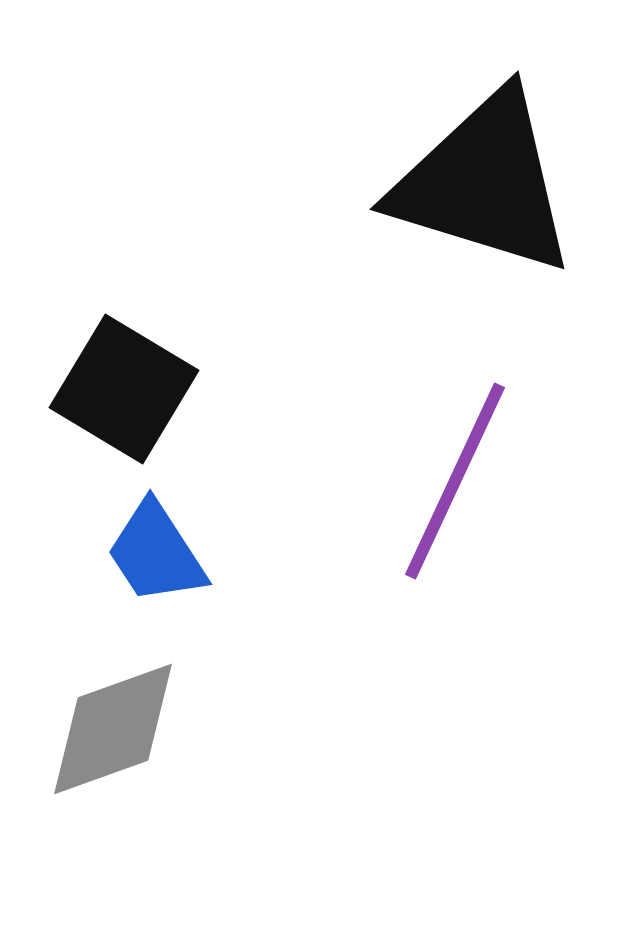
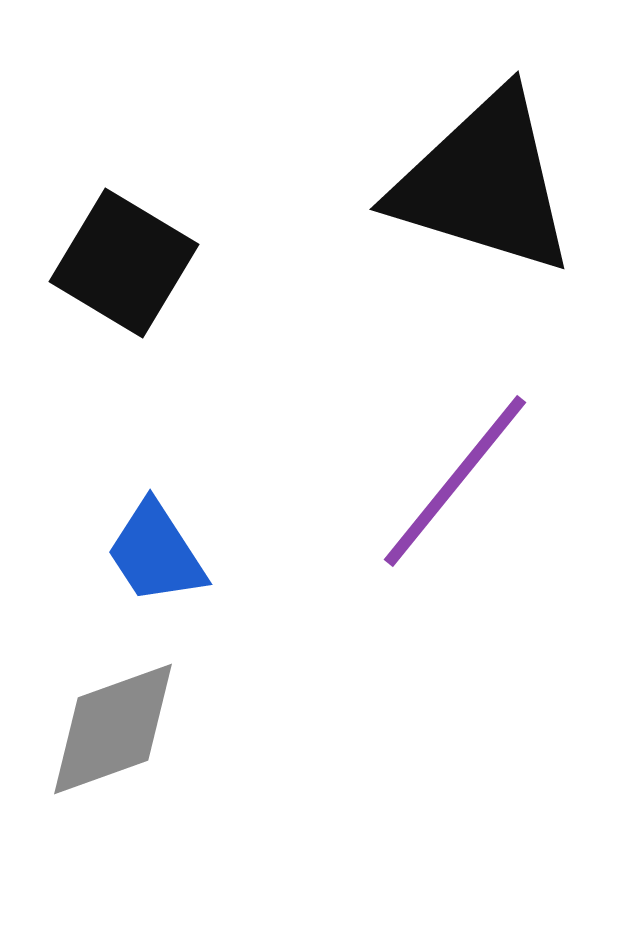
black square: moved 126 px up
purple line: rotated 14 degrees clockwise
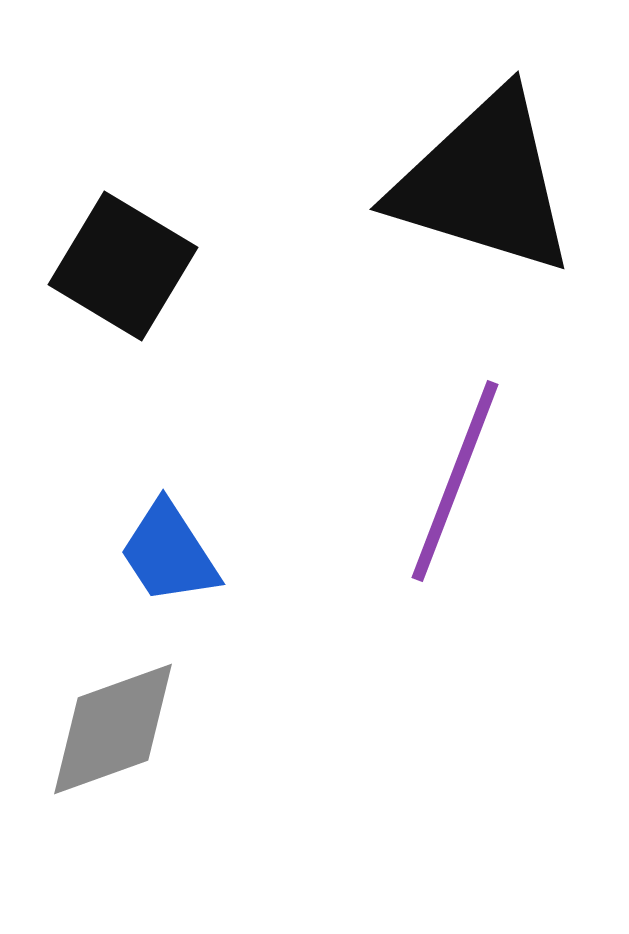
black square: moved 1 px left, 3 px down
purple line: rotated 18 degrees counterclockwise
blue trapezoid: moved 13 px right
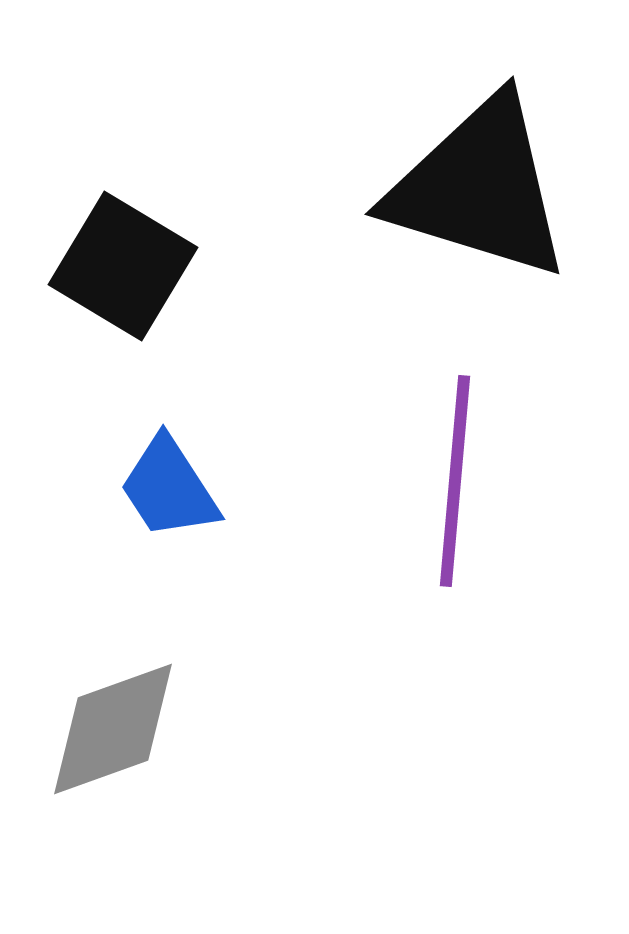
black triangle: moved 5 px left, 5 px down
purple line: rotated 16 degrees counterclockwise
blue trapezoid: moved 65 px up
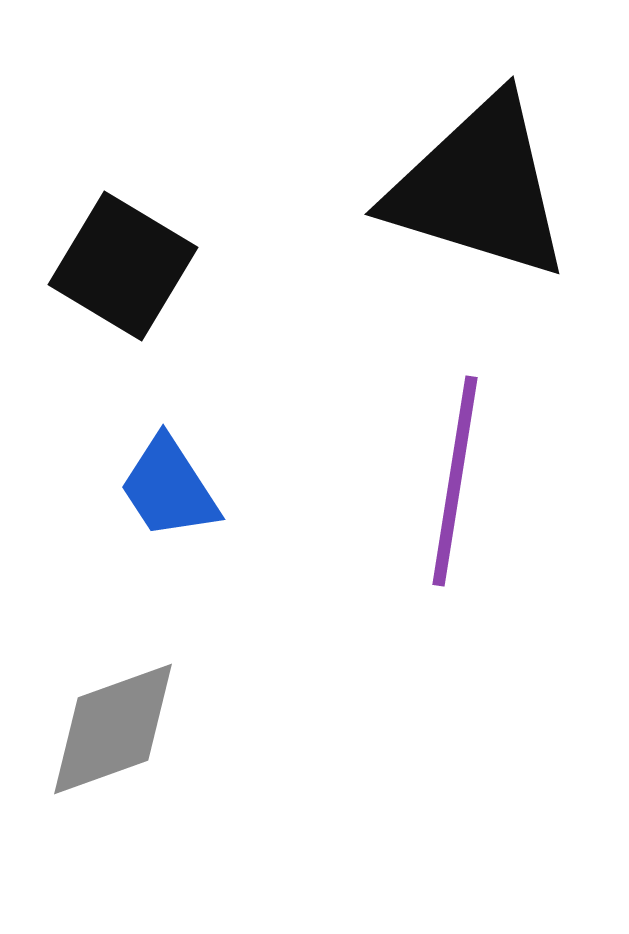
purple line: rotated 4 degrees clockwise
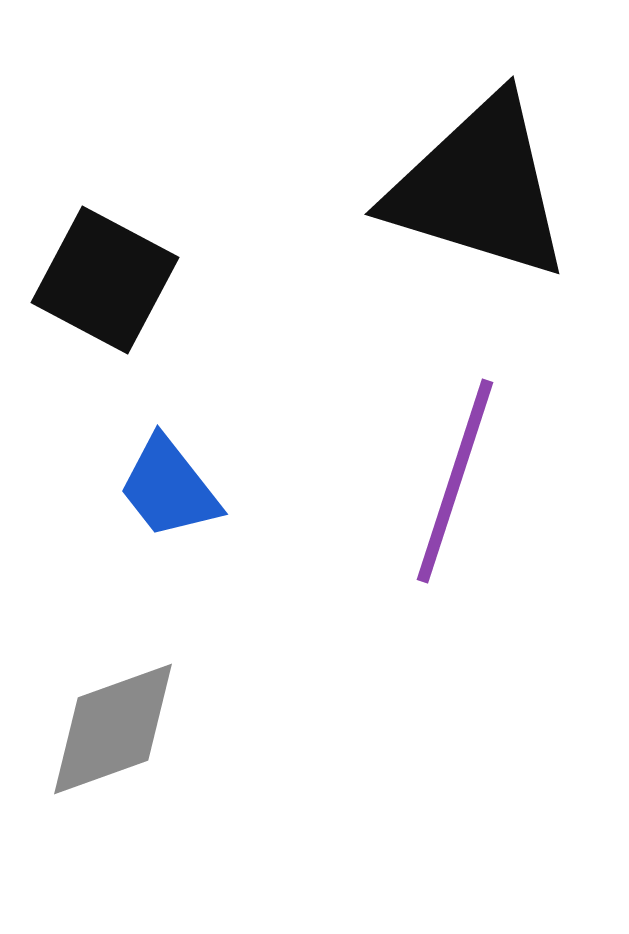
black square: moved 18 px left, 14 px down; rotated 3 degrees counterclockwise
purple line: rotated 9 degrees clockwise
blue trapezoid: rotated 5 degrees counterclockwise
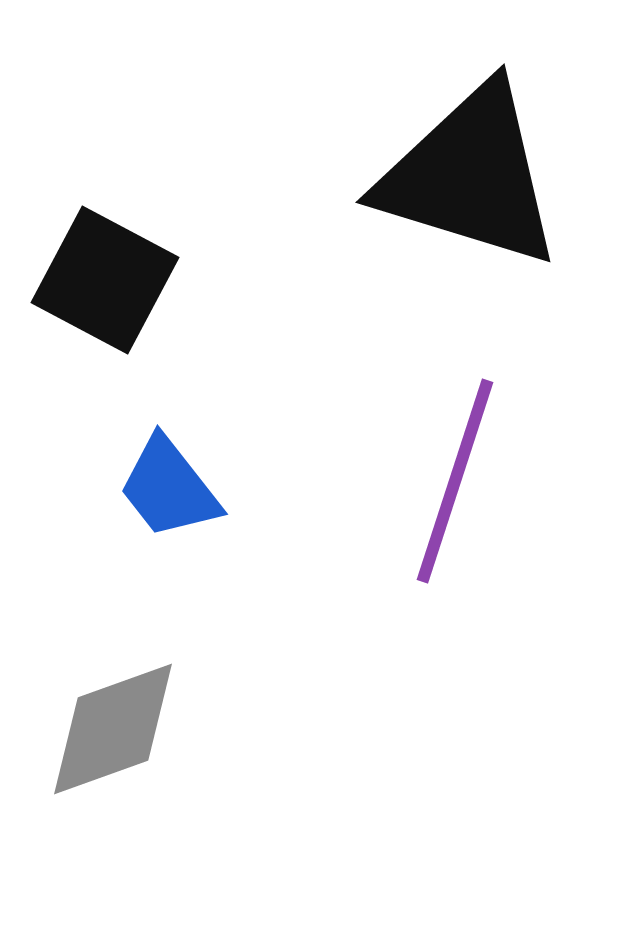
black triangle: moved 9 px left, 12 px up
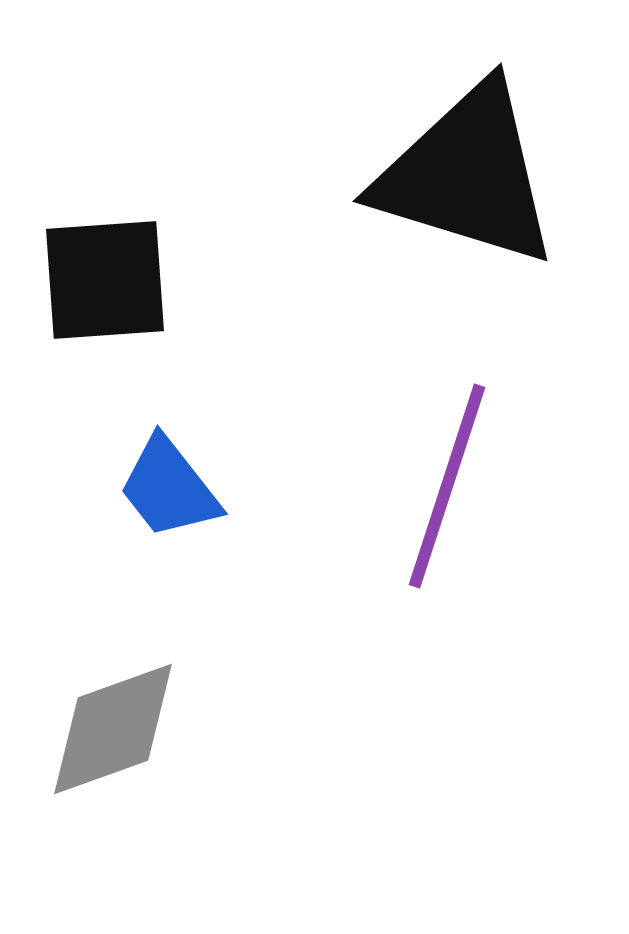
black triangle: moved 3 px left, 1 px up
black square: rotated 32 degrees counterclockwise
purple line: moved 8 px left, 5 px down
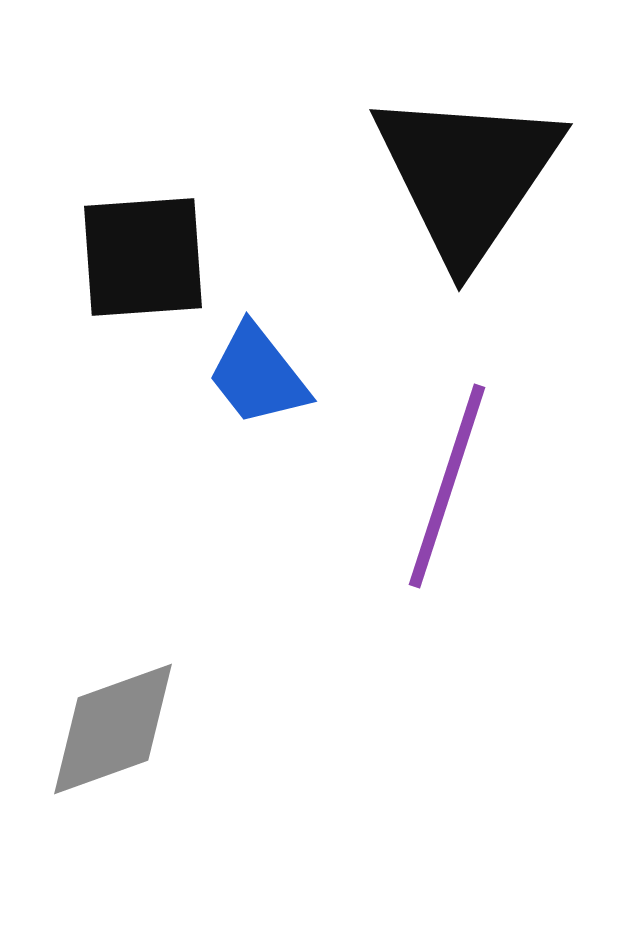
black triangle: rotated 47 degrees clockwise
black square: moved 38 px right, 23 px up
blue trapezoid: moved 89 px right, 113 px up
